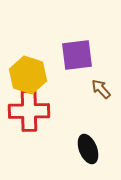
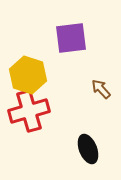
purple square: moved 6 px left, 17 px up
red cross: rotated 15 degrees counterclockwise
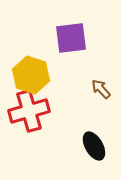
yellow hexagon: moved 3 px right
black ellipse: moved 6 px right, 3 px up; rotated 8 degrees counterclockwise
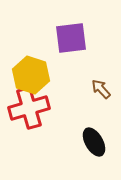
red cross: moved 3 px up
black ellipse: moved 4 px up
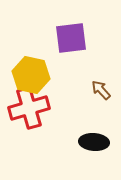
yellow hexagon: rotated 6 degrees counterclockwise
brown arrow: moved 1 px down
black ellipse: rotated 56 degrees counterclockwise
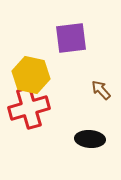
black ellipse: moved 4 px left, 3 px up
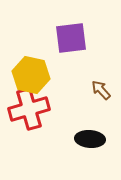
red cross: moved 1 px down
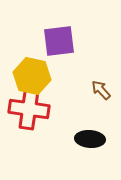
purple square: moved 12 px left, 3 px down
yellow hexagon: moved 1 px right, 1 px down
red cross: rotated 24 degrees clockwise
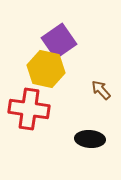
purple square: rotated 28 degrees counterclockwise
yellow hexagon: moved 14 px right, 7 px up
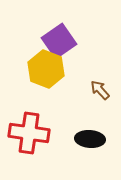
yellow hexagon: rotated 9 degrees clockwise
brown arrow: moved 1 px left
red cross: moved 24 px down
